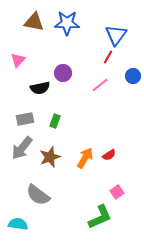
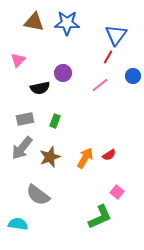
pink square: rotated 16 degrees counterclockwise
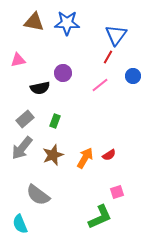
pink triangle: rotated 35 degrees clockwise
gray rectangle: rotated 30 degrees counterclockwise
brown star: moved 3 px right, 2 px up
pink square: rotated 32 degrees clockwise
cyan semicircle: moved 2 px right; rotated 120 degrees counterclockwise
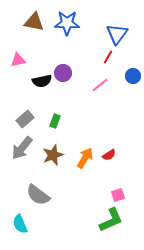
blue triangle: moved 1 px right, 1 px up
black semicircle: moved 2 px right, 7 px up
pink square: moved 1 px right, 3 px down
green L-shape: moved 11 px right, 3 px down
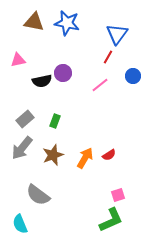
blue star: rotated 10 degrees clockwise
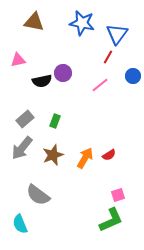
blue star: moved 15 px right
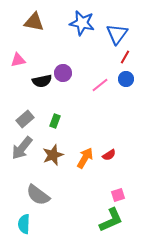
red line: moved 17 px right
blue circle: moved 7 px left, 3 px down
cyan semicircle: moved 4 px right; rotated 24 degrees clockwise
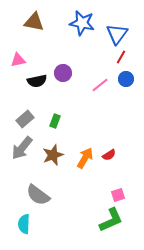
red line: moved 4 px left
black semicircle: moved 5 px left
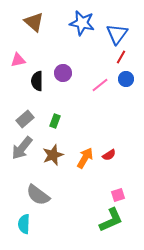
brown triangle: rotated 30 degrees clockwise
black semicircle: rotated 102 degrees clockwise
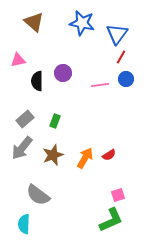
pink line: rotated 30 degrees clockwise
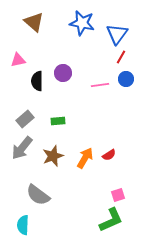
green rectangle: moved 3 px right; rotated 64 degrees clockwise
brown star: moved 1 px down
cyan semicircle: moved 1 px left, 1 px down
